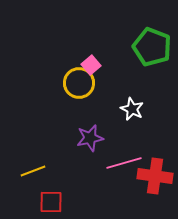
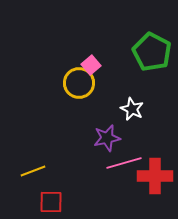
green pentagon: moved 5 px down; rotated 6 degrees clockwise
purple star: moved 17 px right
red cross: rotated 8 degrees counterclockwise
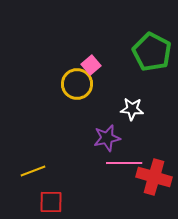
yellow circle: moved 2 px left, 1 px down
white star: rotated 20 degrees counterclockwise
pink line: rotated 16 degrees clockwise
red cross: moved 1 px left, 1 px down; rotated 16 degrees clockwise
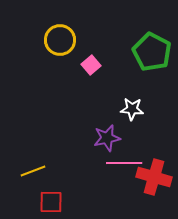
yellow circle: moved 17 px left, 44 px up
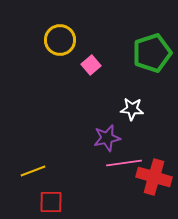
green pentagon: moved 1 px down; rotated 27 degrees clockwise
pink line: rotated 8 degrees counterclockwise
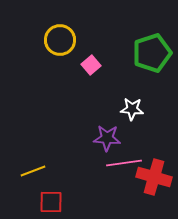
purple star: rotated 16 degrees clockwise
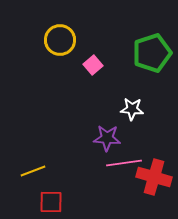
pink square: moved 2 px right
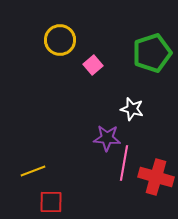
white star: rotated 10 degrees clockwise
pink line: rotated 72 degrees counterclockwise
red cross: moved 2 px right
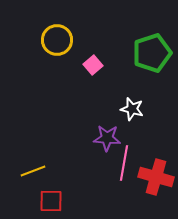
yellow circle: moved 3 px left
red square: moved 1 px up
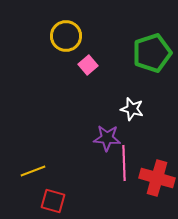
yellow circle: moved 9 px right, 4 px up
pink square: moved 5 px left
pink line: rotated 12 degrees counterclockwise
red cross: moved 1 px right, 1 px down
red square: moved 2 px right; rotated 15 degrees clockwise
